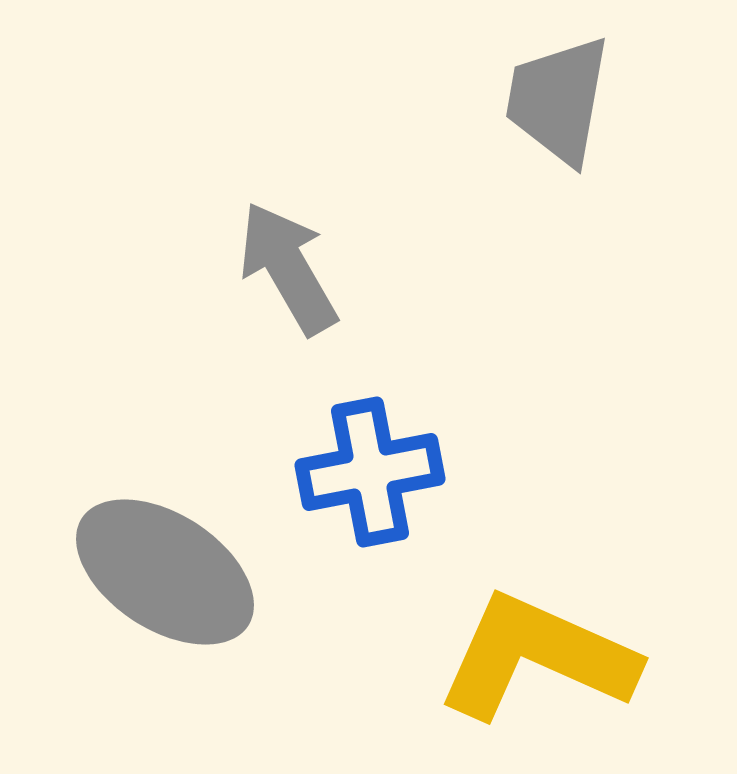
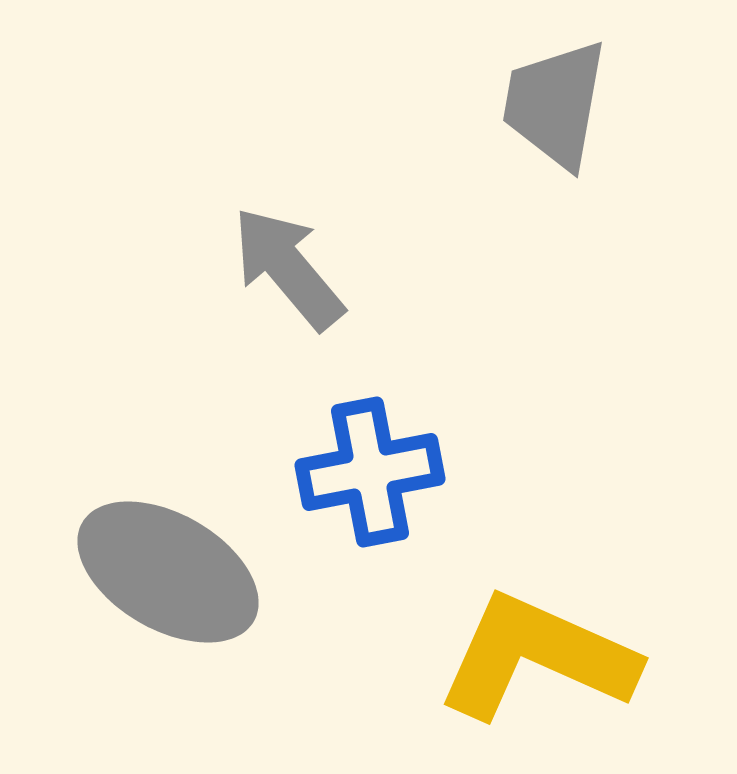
gray trapezoid: moved 3 px left, 4 px down
gray arrow: rotated 10 degrees counterclockwise
gray ellipse: moved 3 px right; rotated 3 degrees counterclockwise
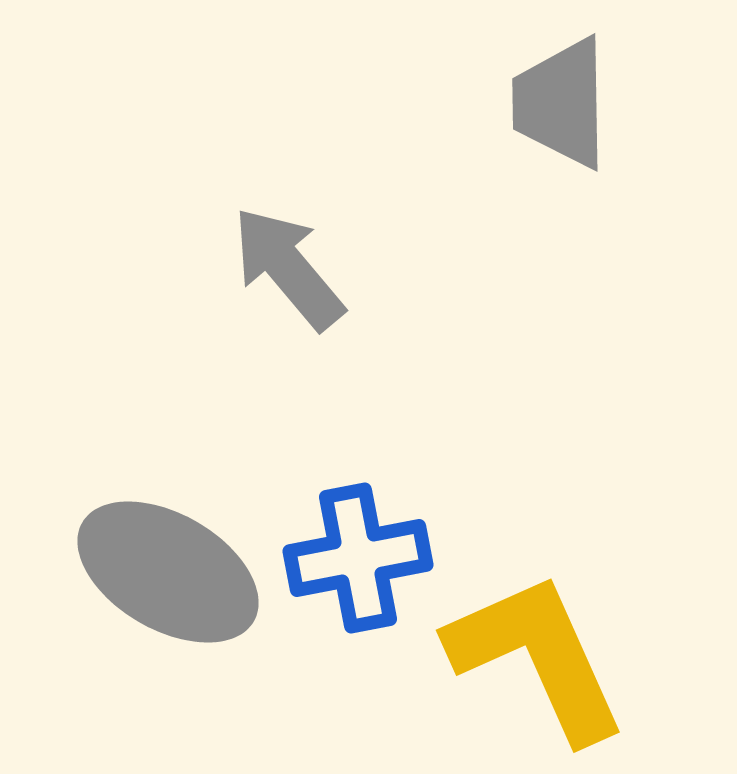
gray trapezoid: moved 6 px right, 1 px up; rotated 11 degrees counterclockwise
blue cross: moved 12 px left, 86 px down
yellow L-shape: rotated 42 degrees clockwise
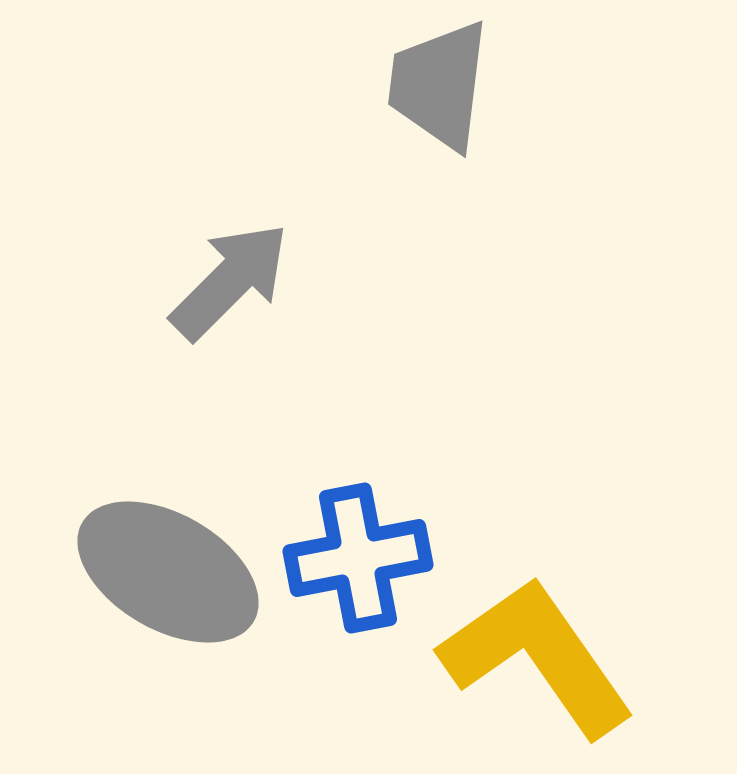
gray trapezoid: moved 122 px left, 18 px up; rotated 8 degrees clockwise
gray arrow: moved 58 px left, 13 px down; rotated 85 degrees clockwise
yellow L-shape: rotated 11 degrees counterclockwise
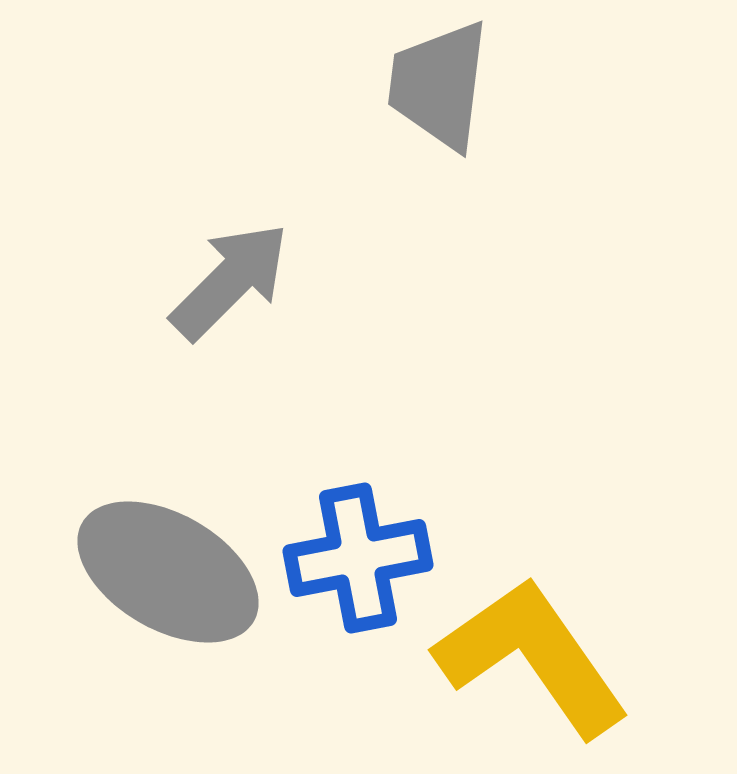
yellow L-shape: moved 5 px left
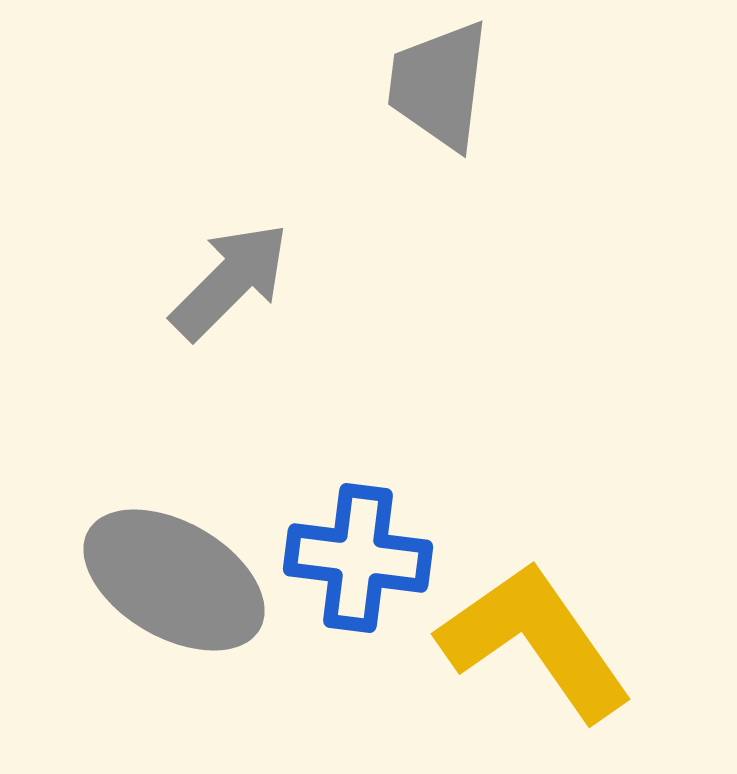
blue cross: rotated 18 degrees clockwise
gray ellipse: moved 6 px right, 8 px down
yellow L-shape: moved 3 px right, 16 px up
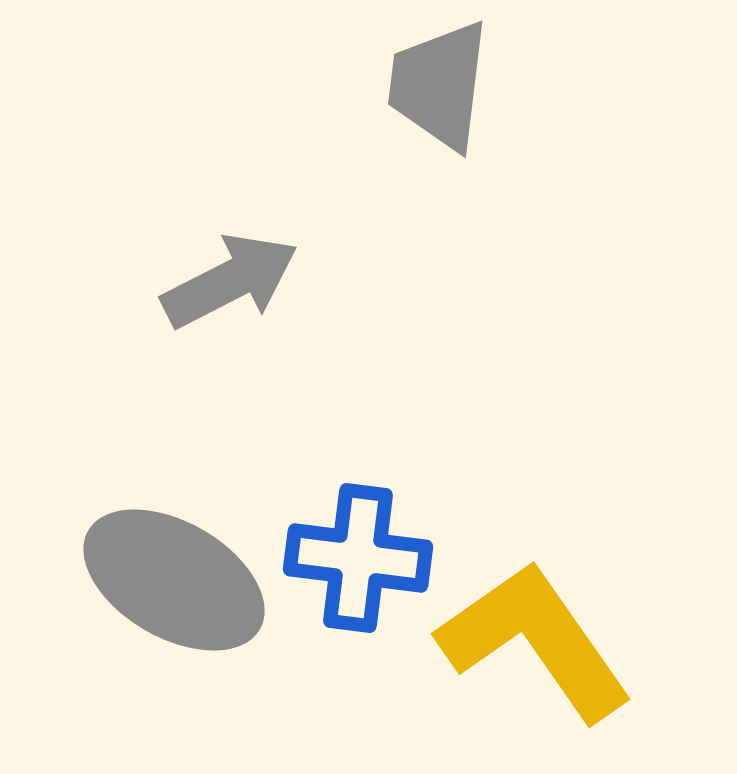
gray arrow: rotated 18 degrees clockwise
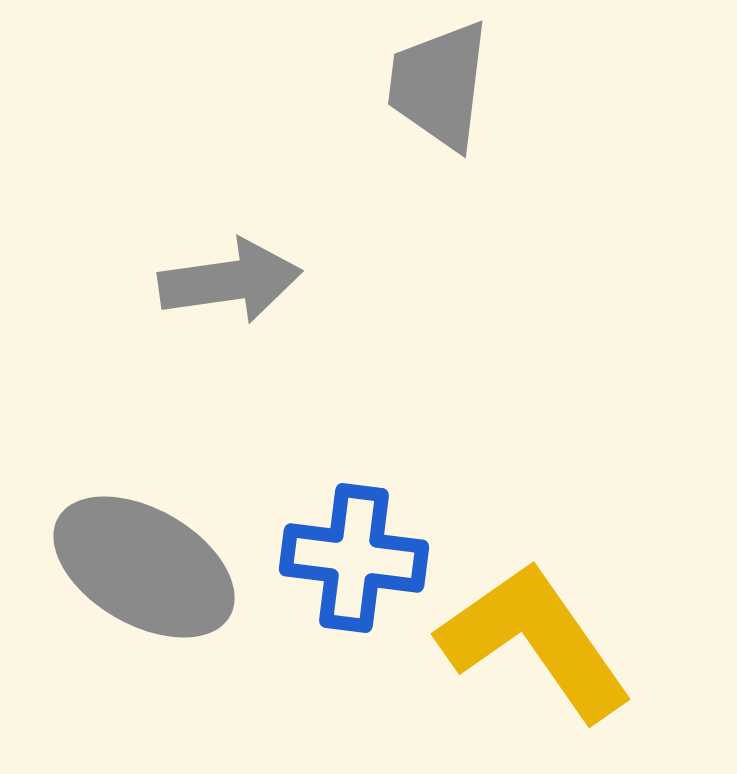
gray arrow: rotated 19 degrees clockwise
blue cross: moved 4 px left
gray ellipse: moved 30 px left, 13 px up
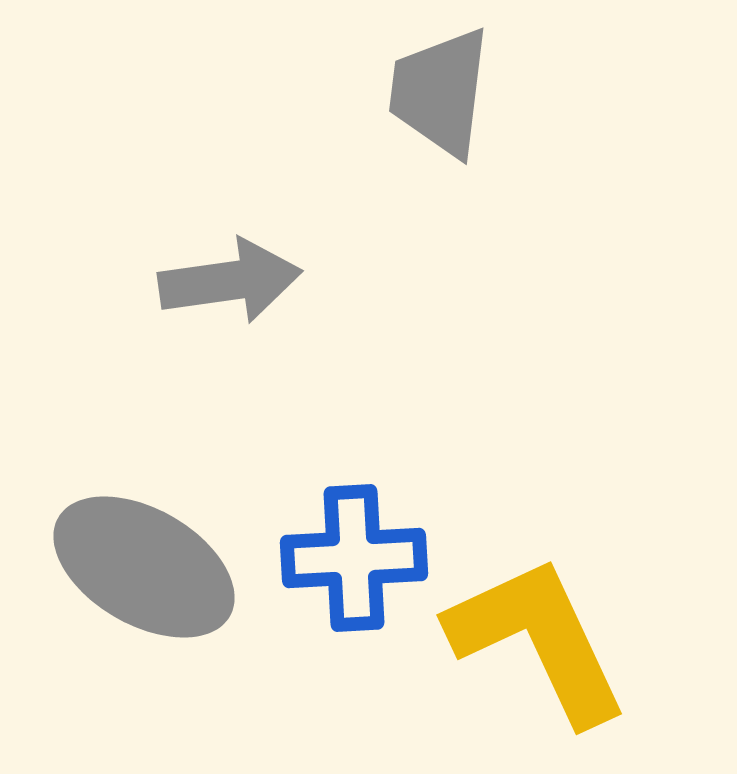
gray trapezoid: moved 1 px right, 7 px down
blue cross: rotated 10 degrees counterclockwise
yellow L-shape: moved 3 px right, 1 px up; rotated 10 degrees clockwise
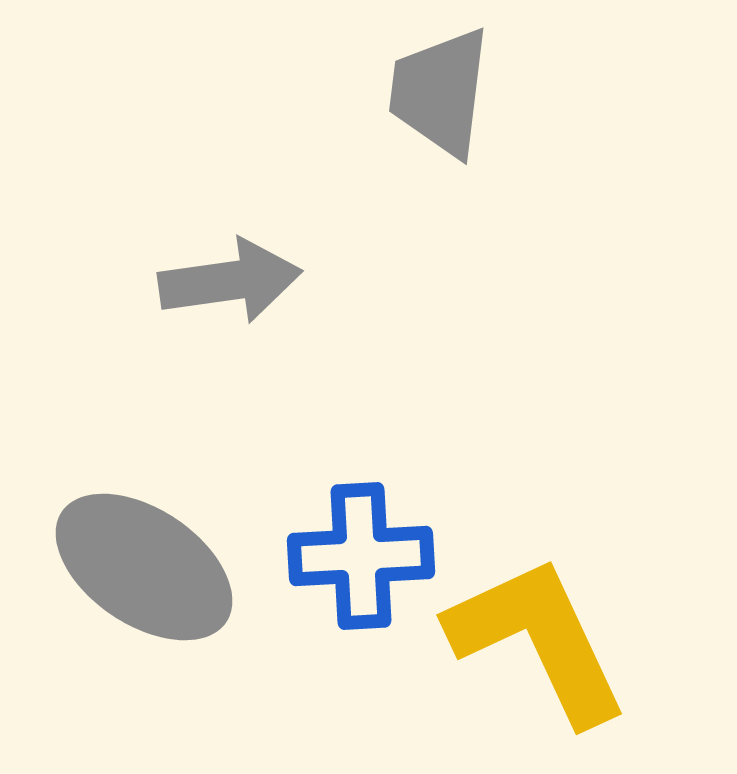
blue cross: moved 7 px right, 2 px up
gray ellipse: rotated 4 degrees clockwise
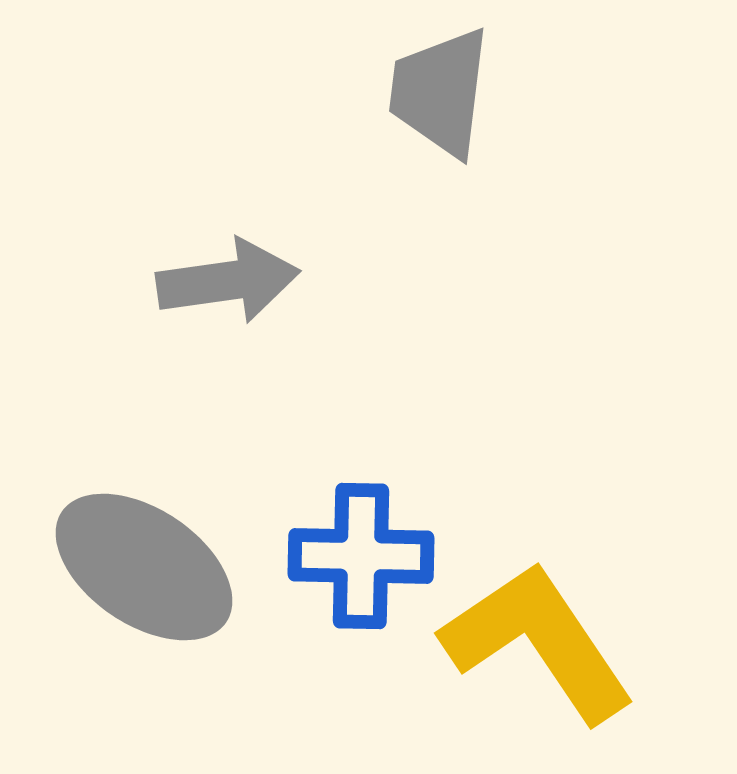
gray arrow: moved 2 px left
blue cross: rotated 4 degrees clockwise
yellow L-shape: moved 2 px down; rotated 9 degrees counterclockwise
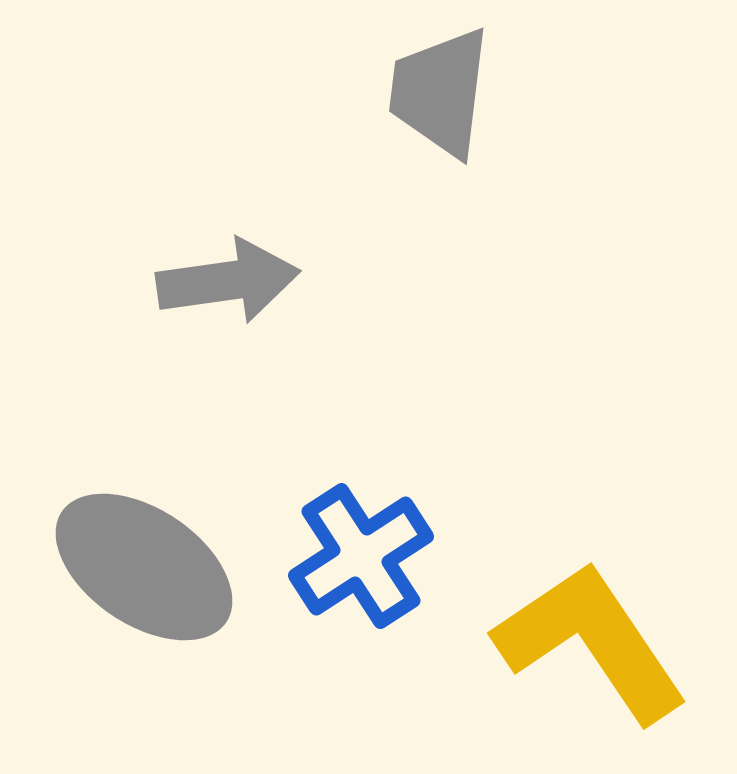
blue cross: rotated 34 degrees counterclockwise
yellow L-shape: moved 53 px right
